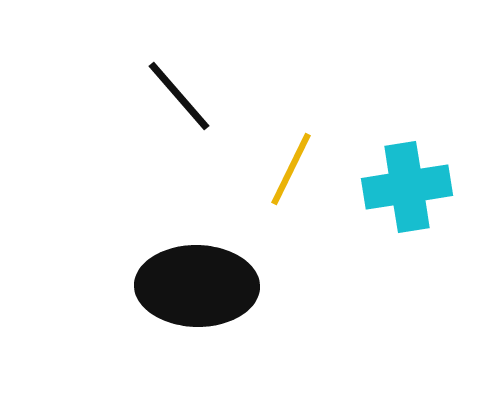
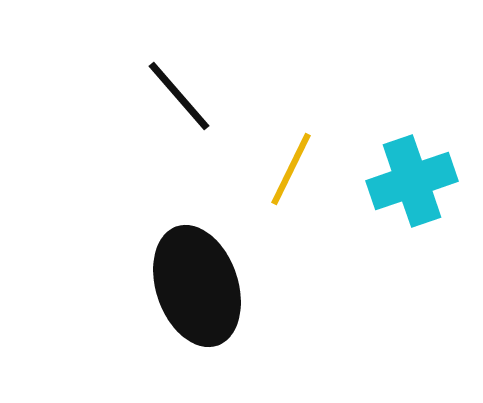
cyan cross: moved 5 px right, 6 px up; rotated 10 degrees counterclockwise
black ellipse: rotated 70 degrees clockwise
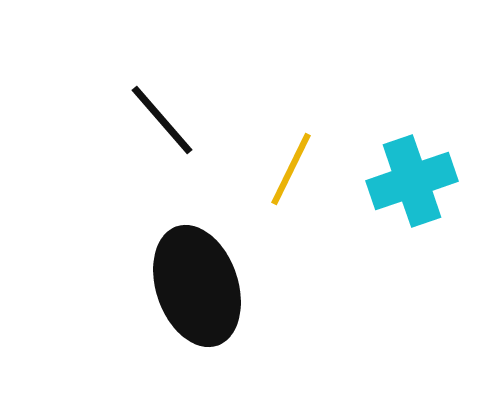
black line: moved 17 px left, 24 px down
